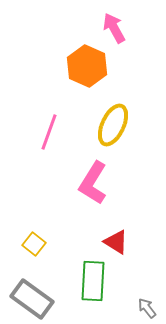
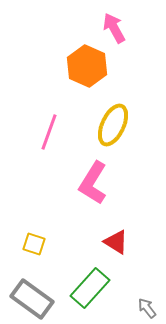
yellow square: rotated 20 degrees counterclockwise
green rectangle: moved 3 px left, 7 px down; rotated 39 degrees clockwise
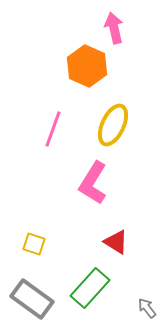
pink arrow: rotated 16 degrees clockwise
pink line: moved 4 px right, 3 px up
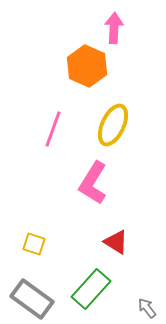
pink arrow: rotated 16 degrees clockwise
green rectangle: moved 1 px right, 1 px down
